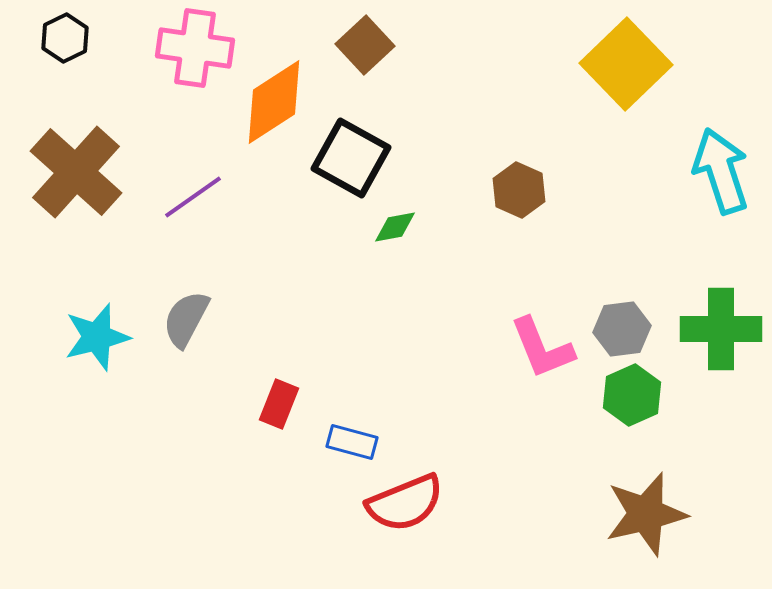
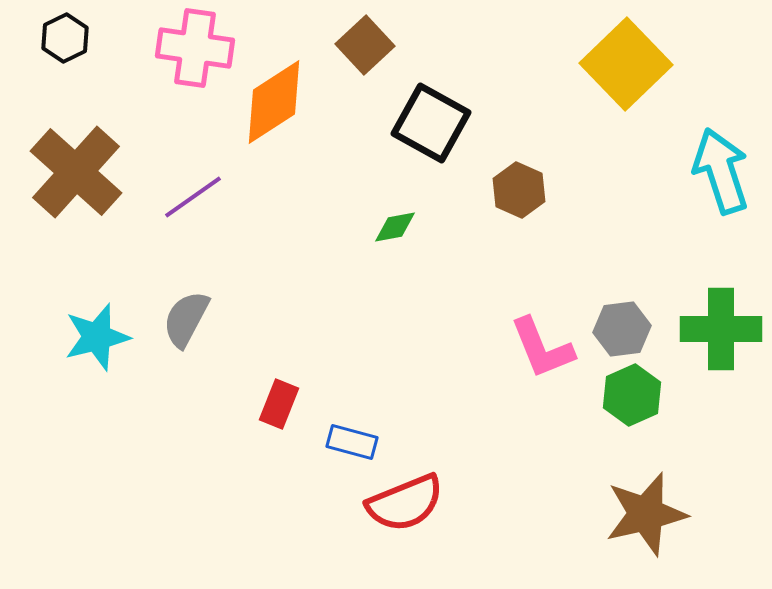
black square: moved 80 px right, 35 px up
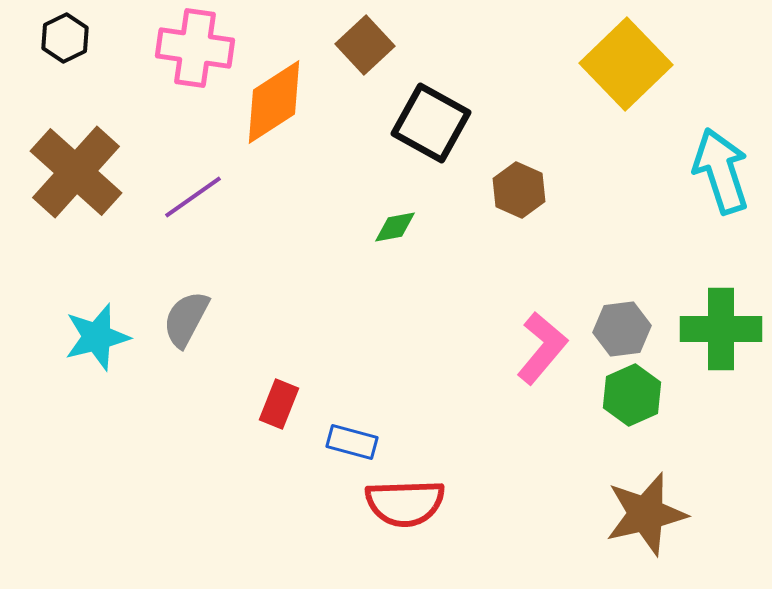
pink L-shape: rotated 118 degrees counterclockwise
red semicircle: rotated 20 degrees clockwise
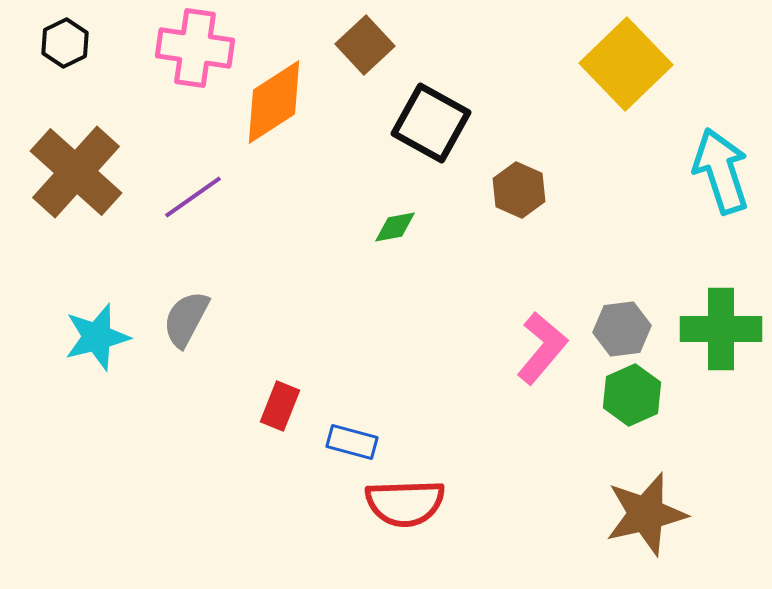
black hexagon: moved 5 px down
red rectangle: moved 1 px right, 2 px down
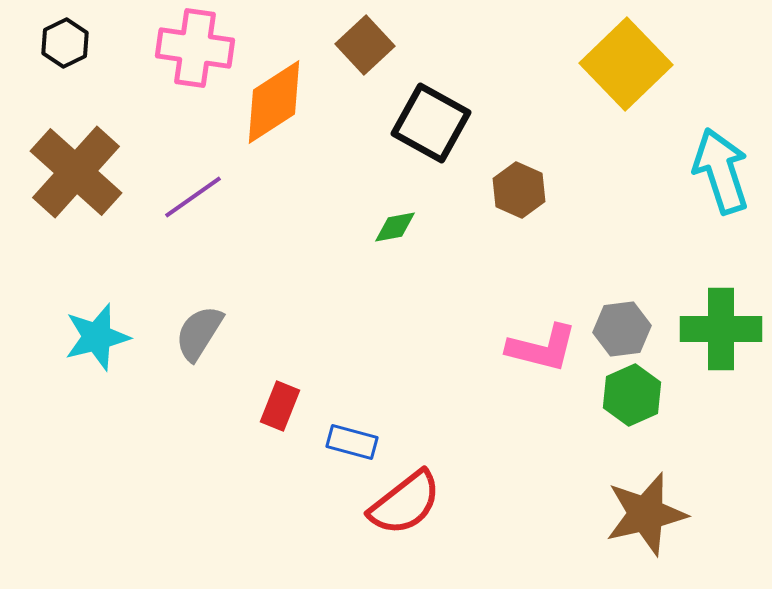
gray semicircle: moved 13 px right, 14 px down; rotated 4 degrees clockwise
pink L-shape: rotated 64 degrees clockwise
red semicircle: rotated 36 degrees counterclockwise
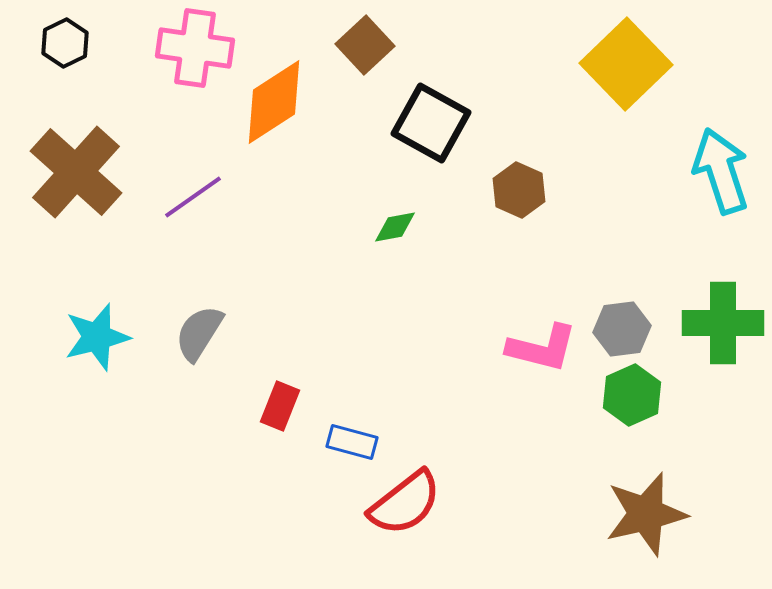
green cross: moved 2 px right, 6 px up
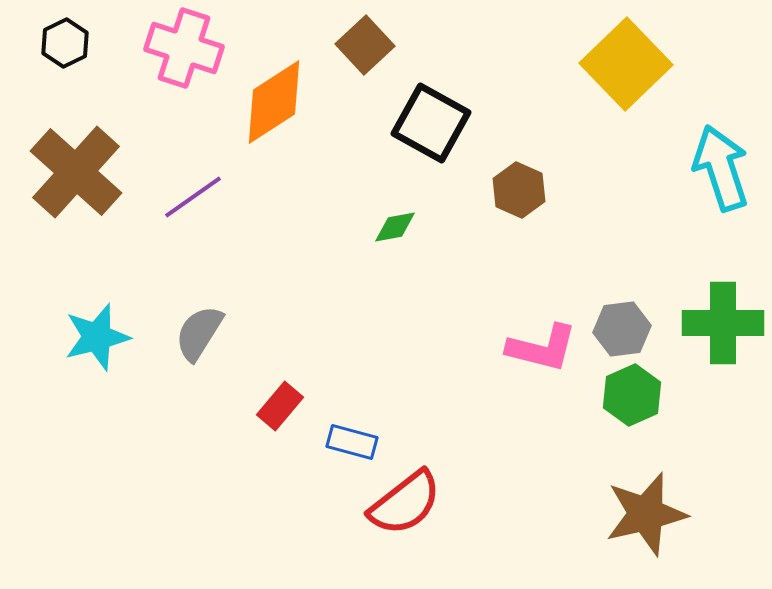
pink cross: moved 11 px left; rotated 10 degrees clockwise
cyan arrow: moved 3 px up
red rectangle: rotated 18 degrees clockwise
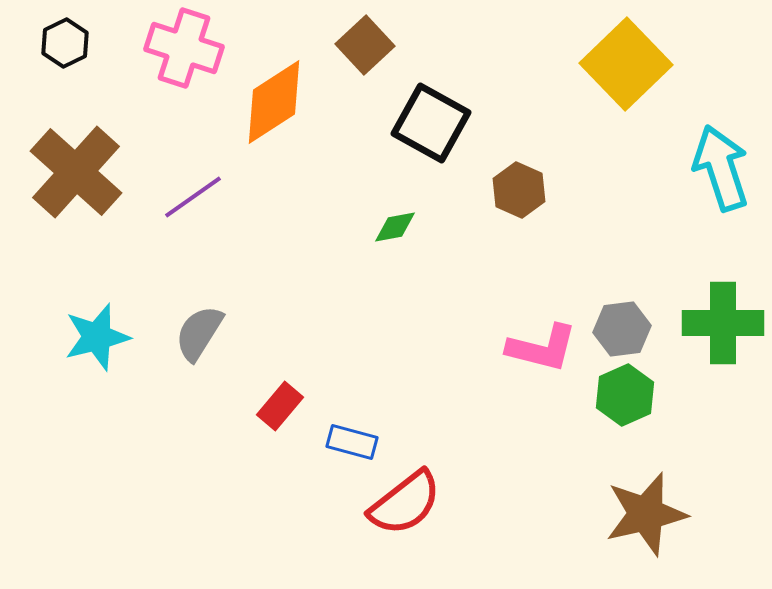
green hexagon: moved 7 px left
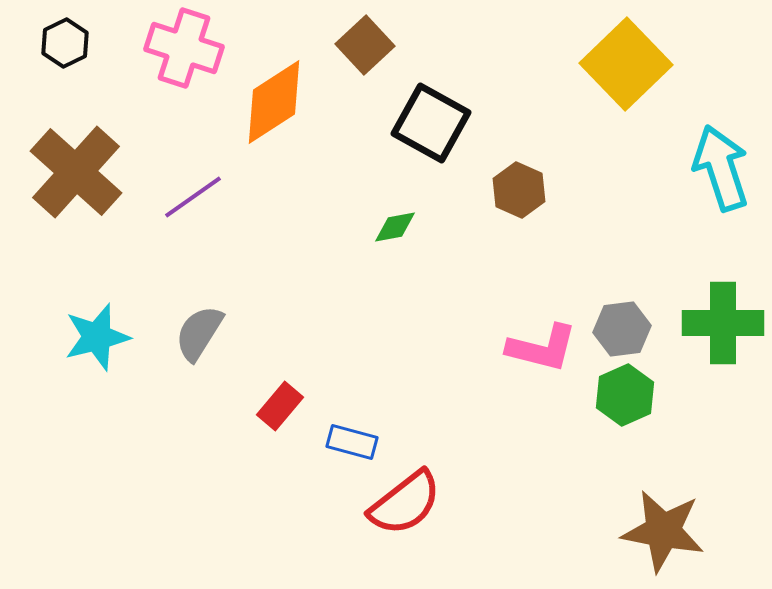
brown star: moved 17 px right, 17 px down; rotated 24 degrees clockwise
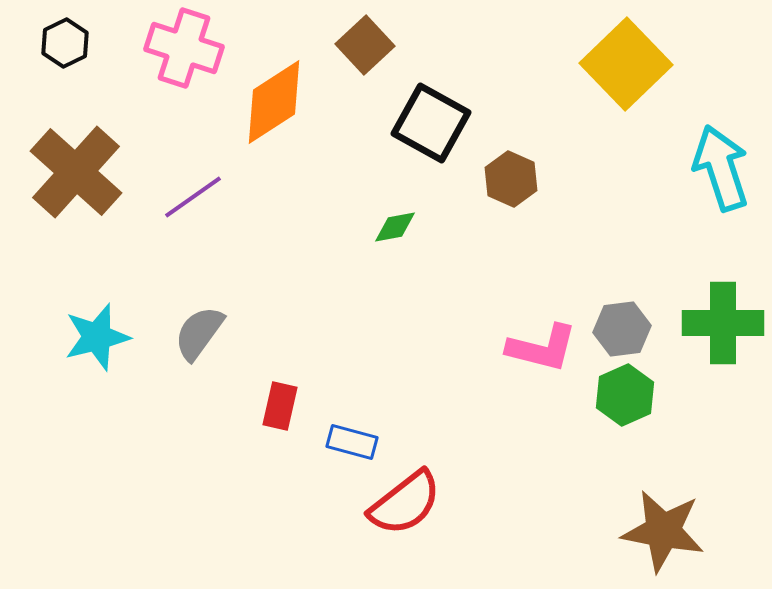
brown hexagon: moved 8 px left, 11 px up
gray semicircle: rotated 4 degrees clockwise
red rectangle: rotated 27 degrees counterclockwise
